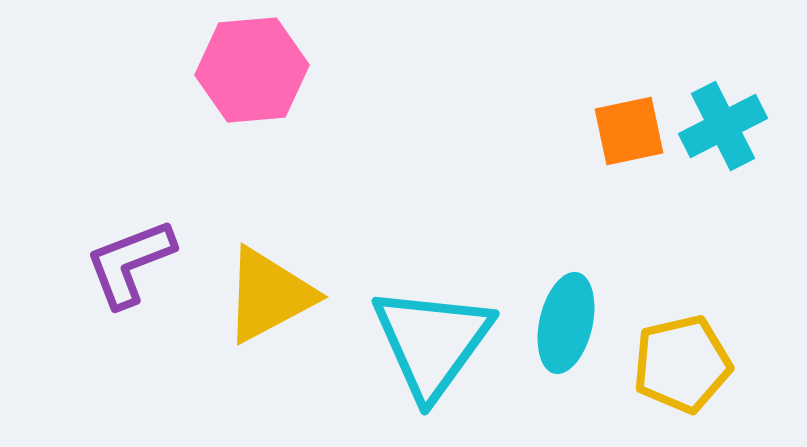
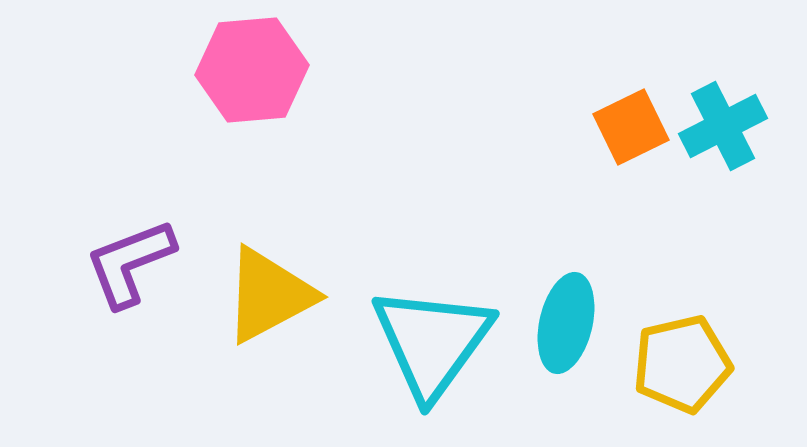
orange square: moved 2 px right, 4 px up; rotated 14 degrees counterclockwise
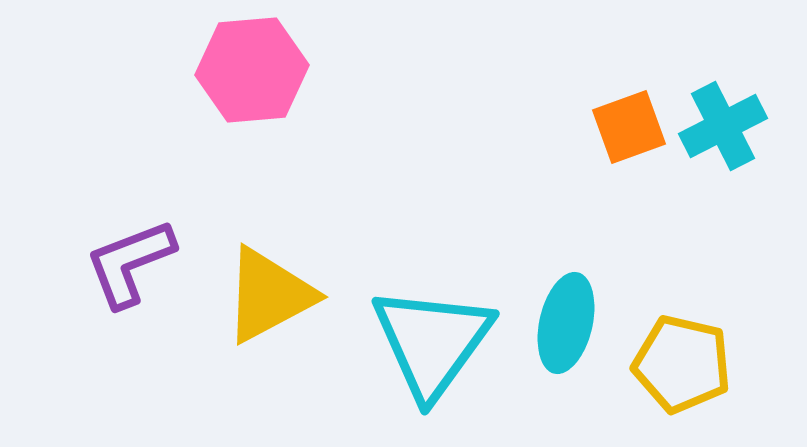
orange square: moved 2 px left; rotated 6 degrees clockwise
yellow pentagon: rotated 26 degrees clockwise
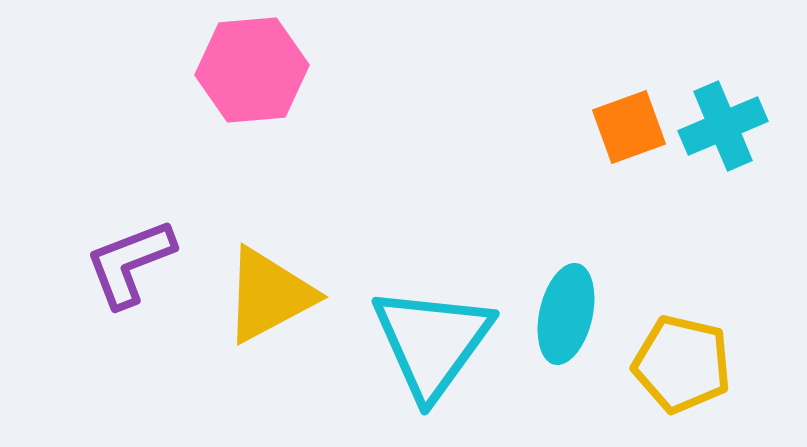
cyan cross: rotated 4 degrees clockwise
cyan ellipse: moved 9 px up
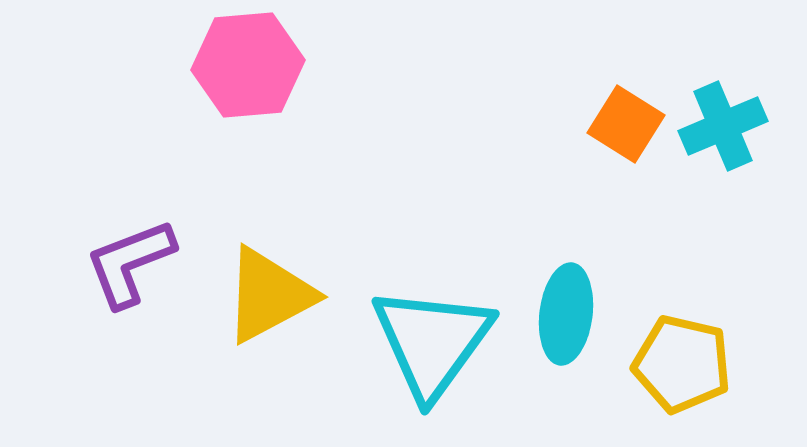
pink hexagon: moved 4 px left, 5 px up
orange square: moved 3 px left, 3 px up; rotated 38 degrees counterclockwise
cyan ellipse: rotated 6 degrees counterclockwise
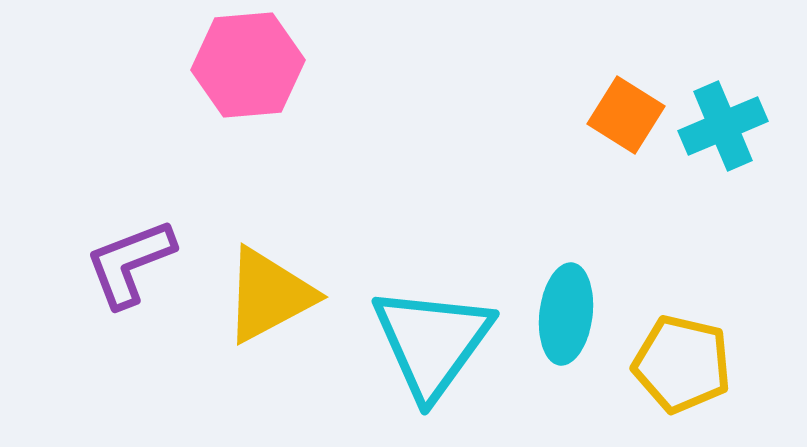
orange square: moved 9 px up
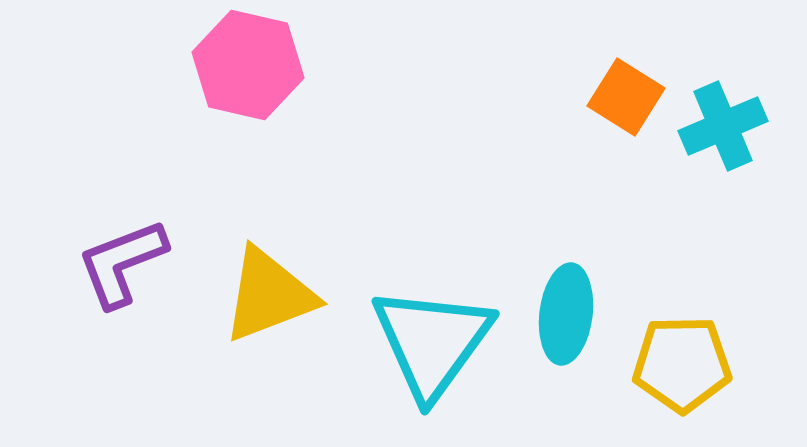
pink hexagon: rotated 18 degrees clockwise
orange square: moved 18 px up
purple L-shape: moved 8 px left
yellow triangle: rotated 7 degrees clockwise
yellow pentagon: rotated 14 degrees counterclockwise
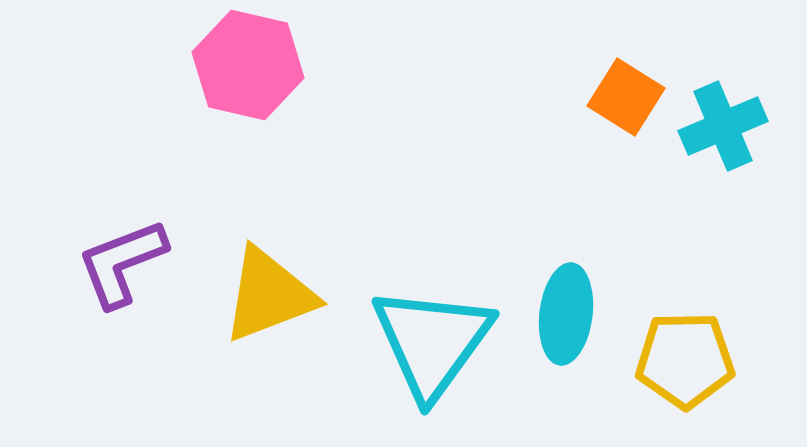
yellow pentagon: moved 3 px right, 4 px up
